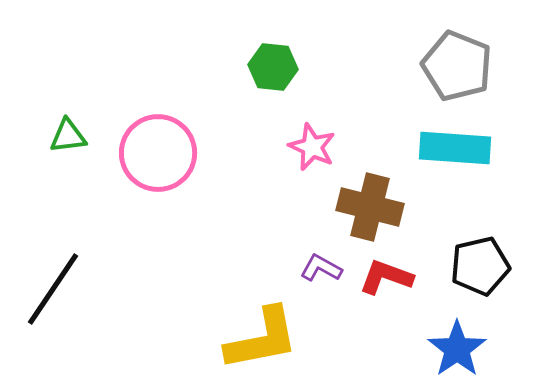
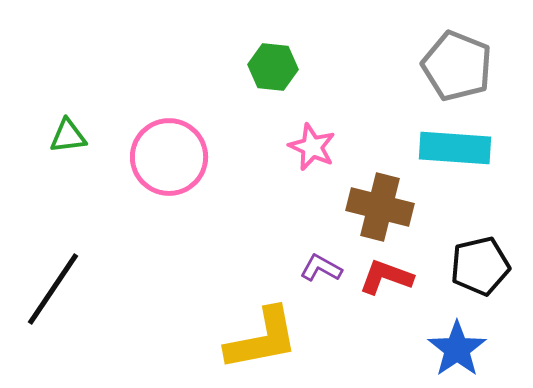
pink circle: moved 11 px right, 4 px down
brown cross: moved 10 px right
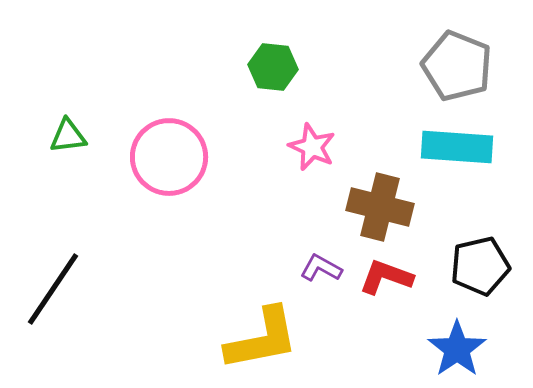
cyan rectangle: moved 2 px right, 1 px up
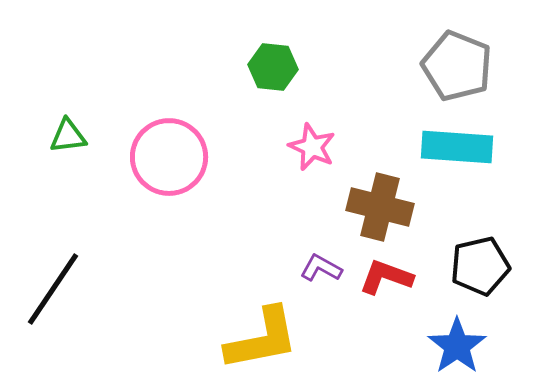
blue star: moved 3 px up
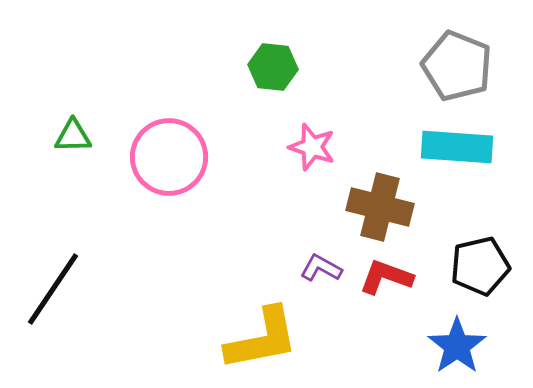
green triangle: moved 5 px right; rotated 6 degrees clockwise
pink star: rotated 6 degrees counterclockwise
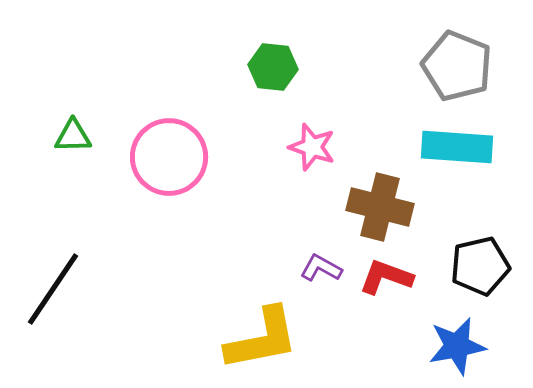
blue star: rotated 24 degrees clockwise
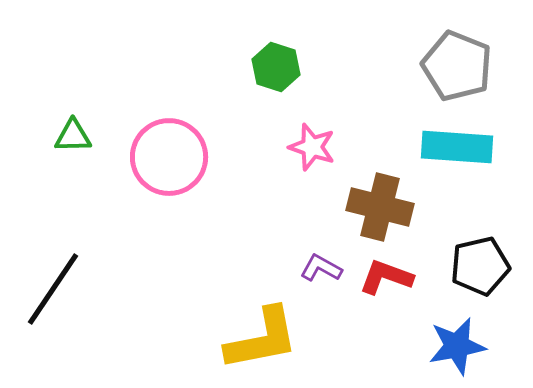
green hexagon: moved 3 px right; rotated 12 degrees clockwise
